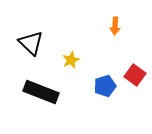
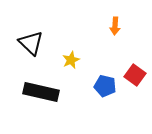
blue pentagon: rotated 30 degrees clockwise
black rectangle: rotated 8 degrees counterclockwise
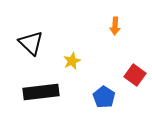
yellow star: moved 1 px right, 1 px down
blue pentagon: moved 1 px left, 11 px down; rotated 20 degrees clockwise
black rectangle: rotated 20 degrees counterclockwise
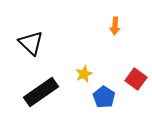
yellow star: moved 12 px right, 13 px down
red square: moved 1 px right, 4 px down
black rectangle: rotated 28 degrees counterclockwise
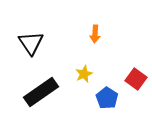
orange arrow: moved 20 px left, 8 px down
black triangle: rotated 12 degrees clockwise
blue pentagon: moved 3 px right, 1 px down
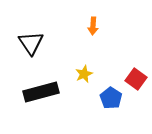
orange arrow: moved 2 px left, 8 px up
black rectangle: rotated 20 degrees clockwise
blue pentagon: moved 4 px right
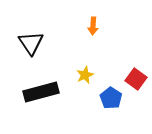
yellow star: moved 1 px right, 1 px down
